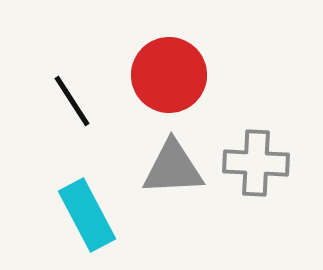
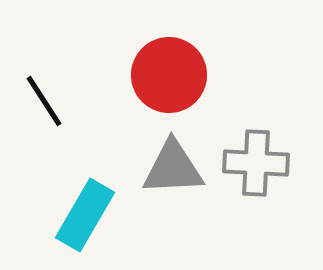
black line: moved 28 px left
cyan rectangle: moved 2 px left; rotated 58 degrees clockwise
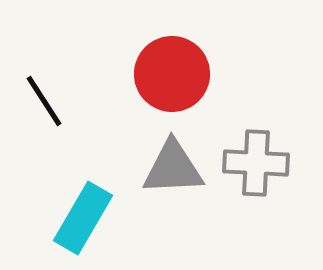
red circle: moved 3 px right, 1 px up
cyan rectangle: moved 2 px left, 3 px down
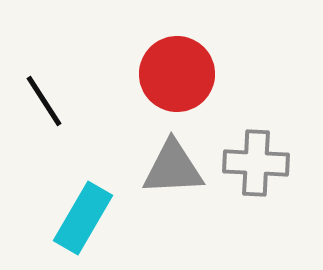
red circle: moved 5 px right
